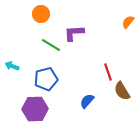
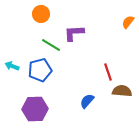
blue pentagon: moved 6 px left, 9 px up
brown semicircle: rotated 126 degrees clockwise
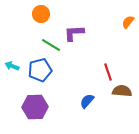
purple hexagon: moved 2 px up
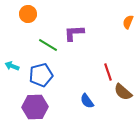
orange circle: moved 13 px left
orange semicircle: rotated 16 degrees counterclockwise
green line: moved 3 px left
blue pentagon: moved 1 px right, 5 px down
brown semicircle: moved 1 px right, 1 px down; rotated 144 degrees counterclockwise
blue semicircle: rotated 77 degrees counterclockwise
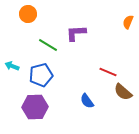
purple L-shape: moved 2 px right
red line: rotated 48 degrees counterclockwise
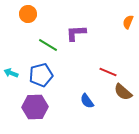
cyan arrow: moved 1 px left, 7 px down
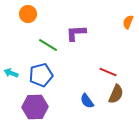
brown semicircle: moved 7 px left, 2 px down; rotated 108 degrees counterclockwise
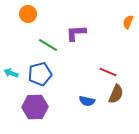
blue pentagon: moved 1 px left, 1 px up
blue semicircle: rotated 42 degrees counterclockwise
